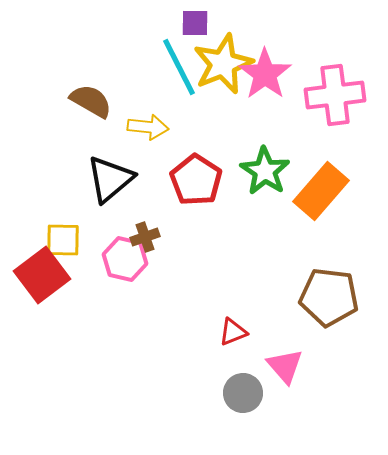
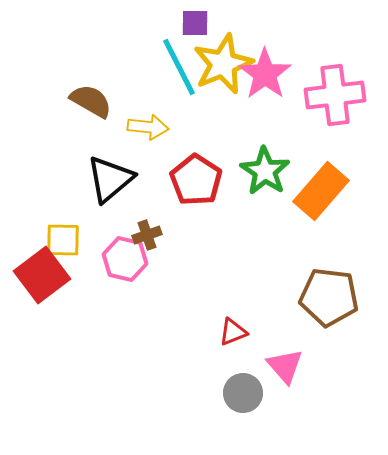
brown cross: moved 2 px right, 2 px up
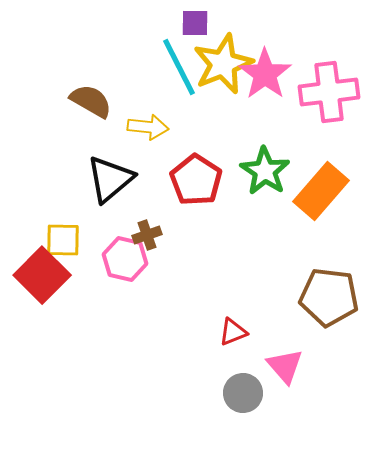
pink cross: moved 6 px left, 3 px up
red square: rotated 8 degrees counterclockwise
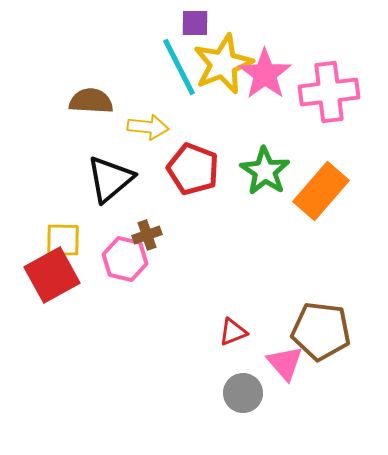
brown semicircle: rotated 27 degrees counterclockwise
red pentagon: moved 3 px left, 11 px up; rotated 12 degrees counterclockwise
red square: moved 10 px right; rotated 16 degrees clockwise
brown pentagon: moved 8 px left, 34 px down
pink triangle: moved 3 px up
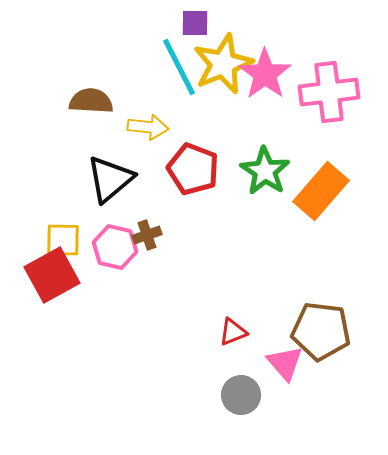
pink hexagon: moved 10 px left, 12 px up
gray circle: moved 2 px left, 2 px down
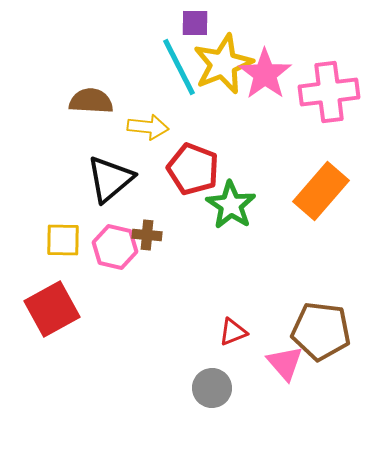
green star: moved 34 px left, 34 px down
brown cross: rotated 24 degrees clockwise
red square: moved 34 px down
gray circle: moved 29 px left, 7 px up
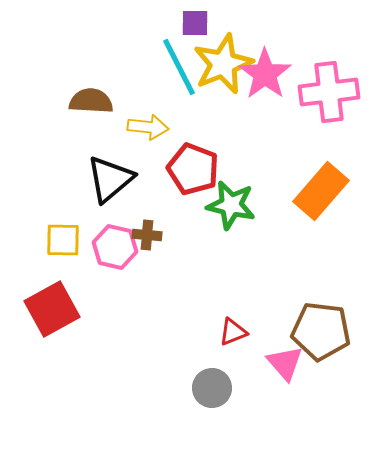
green star: rotated 21 degrees counterclockwise
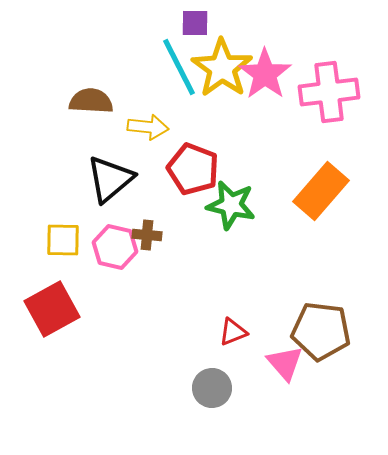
yellow star: moved 1 px left, 4 px down; rotated 14 degrees counterclockwise
